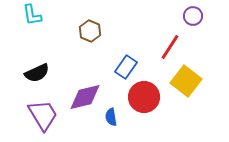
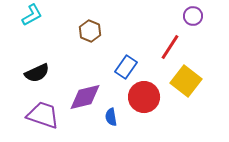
cyan L-shape: rotated 110 degrees counterclockwise
purple trapezoid: rotated 40 degrees counterclockwise
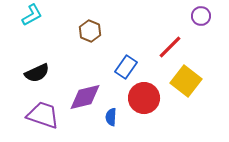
purple circle: moved 8 px right
red line: rotated 12 degrees clockwise
red circle: moved 1 px down
blue semicircle: rotated 12 degrees clockwise
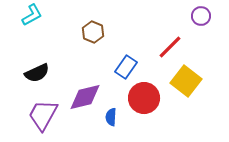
brown hexagon: moved 3 px right, 1 px down
purple trapezoid: rotated 80 degrees counterclockwise
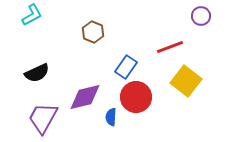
red line: rotated 24 degrees clockwise
red circle: moved 8 px left, 1 px up
purple trapezoid: moved 3 px down
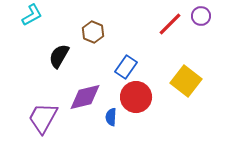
red line: moved 23 px up; rotated 24 degrees counterclockwise
black semicircle: moved 22 px right, 17 px up; rotated 145 degrees clockwise
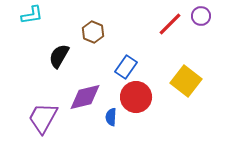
cyan L-shape: rotated 20 degrees clockwise
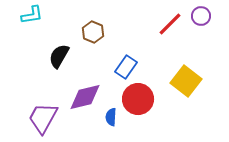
red circle: moved 2 px right, 2 px down
